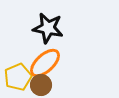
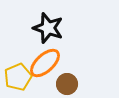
black star: rotated 8 degrees clockwise
brown circle: moved 26 px right, 1 px up
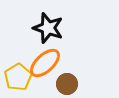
yellow pentagon: rotated 8 degrees counterclockwise
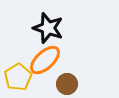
orange ellipse: moved 3 px up
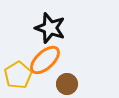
black star: moved 2 px right
yellow pentagon: moved 2 px up
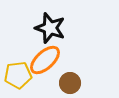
yellow pentagon: rotated 24 degrees clockwise
brown circle: moved 3 px right, 1 px up
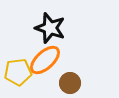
yellow pentagon: moved 3 px up
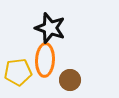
orange ellipse: rotated 44 degrees counterclockwise
brown circle: moved 3 px up
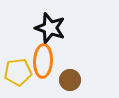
orange ellipse: moved 2 px left, 1 px down
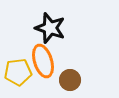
orange ellipse: rotated 20 degrees counterclockwise
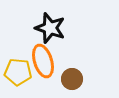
yellow pentagon: rotated 12 degrees clockwise
brown circle: moved 2 px right, 1 px up
